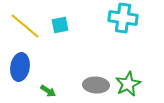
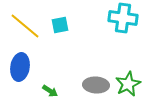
green arrow: moved 2 px right
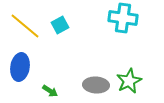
cyan square: rotated 18 degrees counterclockwise
green star: moved 1 px right, 3 px up
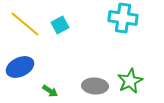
yellow line: moved 2 px up
blue ellipse: rotated 56 degrees clockwise
green star: moved 1 px right
gray ellipse: moved 1 px left, 1 px down
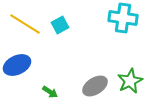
yellow line: rotated 8 degrees counterclockwise
blue ellipse: moved 3 px left, 2 px up
gray ellipse: rotated 35 degrees counterclockwise
green arrow: moved 1 px down
